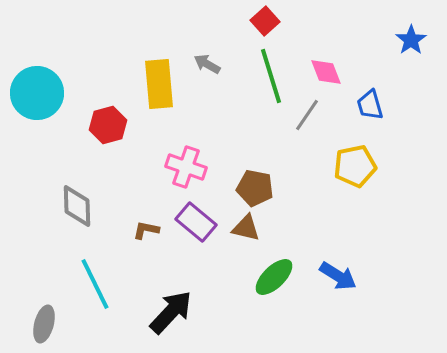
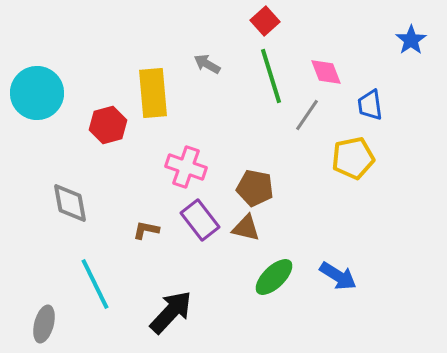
yellow rectangle: moved 6 px left, 9 px down
blue trapezoid: rotated 8 degrees clockwise
yellow pentagon: moved 2 px left, 8 px up
gray diamond: moved 7 px left, 3 px up; rotated 9 degrees counterclockwise
purple rectangle: moved 4 px right, 2 px up; rotated 12 degrees clockwise
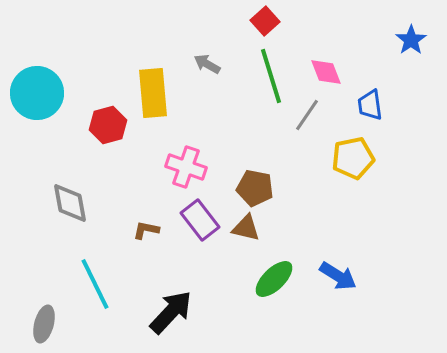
green ellipse: moved 2 px down
